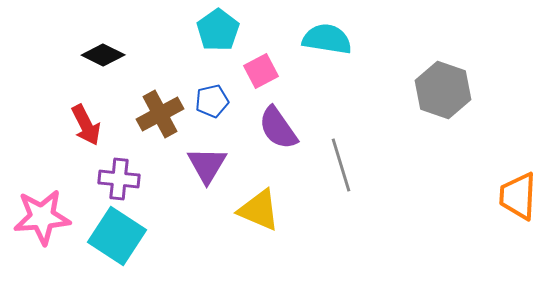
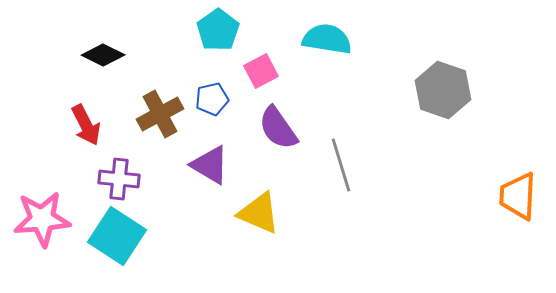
blue pentagon: moved 2 px up
purple triangle: moved 3 px right; rotated 30 degrees counterclockwise
yellow triangle: moved 3 px down
pink star: moved 2 px down
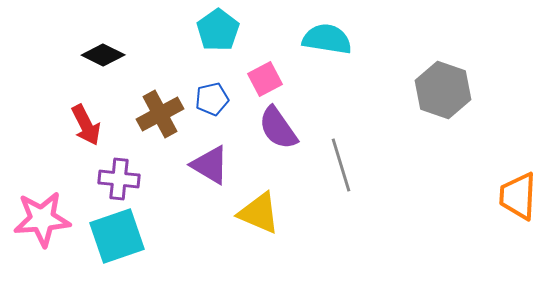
pink square: moved 4 px right, 8 px down
cyan square: rotated 38 degrees clockwise
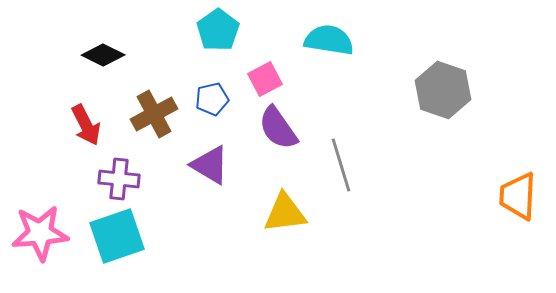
cyan semicircle: moved 2 px right, 1 px down
brown cross: moved 6 px left
yellow triangle: moved 26 px right; rotated 30 degrees counterclockwise
pink star: moved 2 px left, 14 px down
